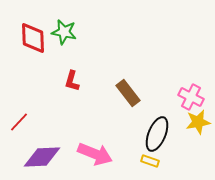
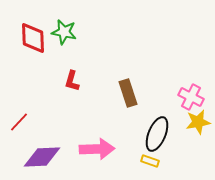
brown rectangle: rotated 20 degrees clockwise
pink arrow: moved 2 px right, 5 px up; rotated 24 degrees counterclockwise
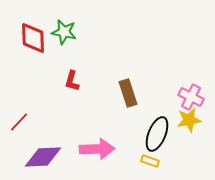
yellow star: moved 9 px left, 2 px up
purple diamond: moved 1 px right
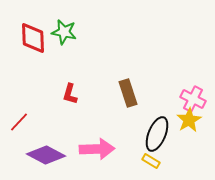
red L-shape: moved 2 px left, 13 px down
pink cross: moved 2 px right, 2 px down
yellow star: rotated 20 degrees counterclockwise
purple diamond: moved 3 px right, 2 px up; rotated 30 degrees clockwise
yellow rectangle: moved 1 px right; rotated 12 degrees clockwise
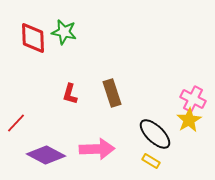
brown rectangle: moved 16 px left
red line: moved 3 px left, 1 px down
black ellipse: moved 2 px left; rotated 68 degrees counterclockwise
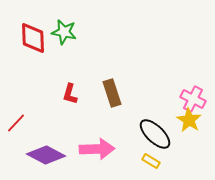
yellow star: rotated 10 degrees counterclockwise
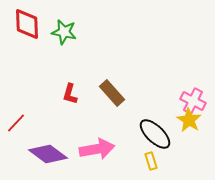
red diamond: moved 6 px left, 14 px up
brown rectangle: rotated 24 degrees counterclockwise
pink cross: moved 2 px down
pink arrow: rotated 8 degrees counterclockwise
purple diamond: moved 2 px right, 1 px up; rotated 9 degrees clockwise
yellow rectangle: rotated 42 degrees clockwise
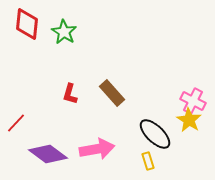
red diamond: rotated 8 degrees clockwise
green star: rotated 20 degrees clockwise
yellow rectangle: moved 3 px left
